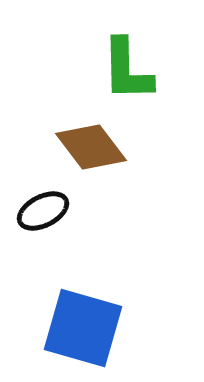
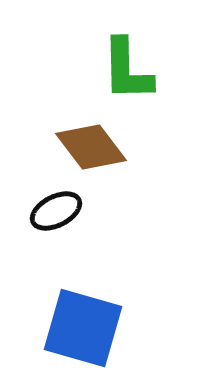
black ellipse: moved 13 px right
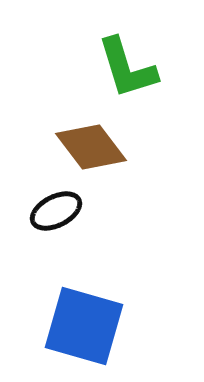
green L-shape: moved 2 px up; rotated 16 degrees counterclockwise
blue square: moved 1 px right, 2 px up
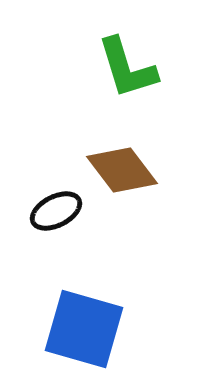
brown diamond: moved 31 px right, 23 px down
blue square: moved 3 px down
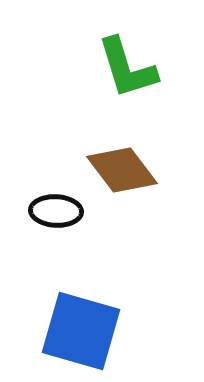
black ellipse: rotated 30 degrees clockwise
blue square: moved 3 px left, 2 px down
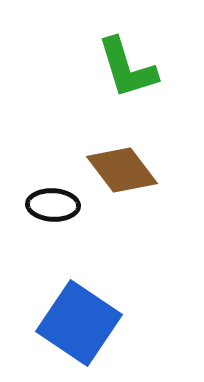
black ellipse: moved 3 px left, 6 px up
blue square: moved 2 px left, 8 px up; rotated 18 degrees clockwise
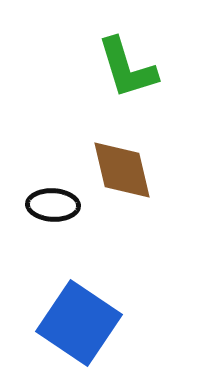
brown diamond: rotated 24 degrees clockwise
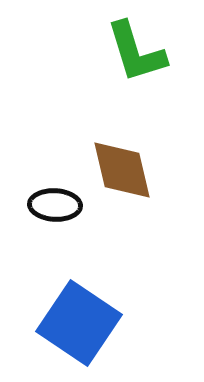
green L-shape: moved 9 px right, 16 px up
black ellipse: moved 2 px right
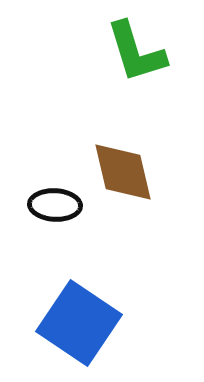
brown diamond: moved 1 px right, 2 px down
